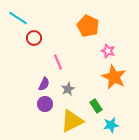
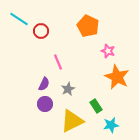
cyan line: moved 1 px right, 1 px down
red circle: moved 7 px right, 7 px up
orange star: moved 3 px right
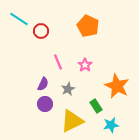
pink star: moved 23 px left, 14 px down; rotated 16 degrees clockwise
orange star: moved 9 px down
purple semicircle: moved 1 px left
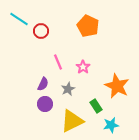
pink star: moved 2 px left, 2 px down
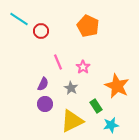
gray star: moved 3 px right, 1 px up; rotated 16 degrees counterclockwise
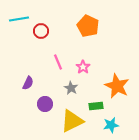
cyan line: rotated 42 degrees counterclockwise
purple semicircle: moved 15 px left, 1 px up
green rectangle: rotated 64 degrees counterclockwise
